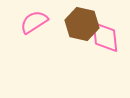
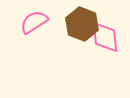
brown hexagon: rotated 8 degrees clockwise
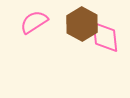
brown hexagon: rotated 8 degrees clockwise
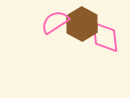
pink semicircle: moved 21 px right
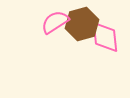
brown hexagon: rotated 16 degrees clockwise
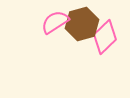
pink diamond: rotated 52 degrees clockwise
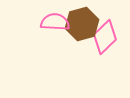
pink semicircle: rotated 36 degrees clockwise
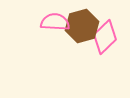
brown hexagon: moved 2 px down
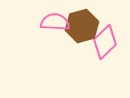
pink diamond: moved 5 px down
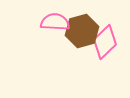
brown hexagon: moved 5 px down
